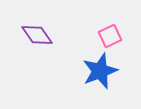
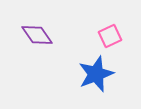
blue star: moved 4 px left, 3 px down
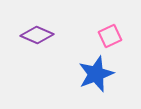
purple diamond: rotated 32 degrees counterclockwise
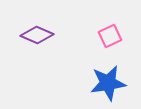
blue star: moved 12 px right, 9 px down; rotated 12 degrees clockwise
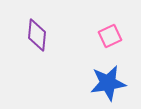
purple diamond: rotated 72 degrees clockwise
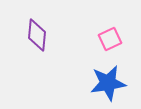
pink square: moved 3 px down
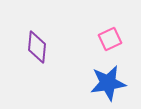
purple diamond: moved 12 px down
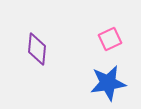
purple diamond: moved 2 px down
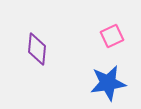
pink square: moved 2 px right, 3 px up
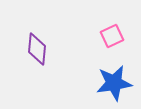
blue star: moved 6 px right
